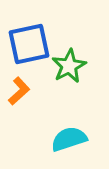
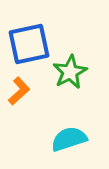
green star: moved 1 px right, 6 px down
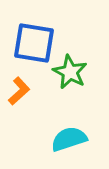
blue square: moved 5 px right, 1 px up; rotated 21 degrees clockwise
green star: rotated 16 degrees counterclockwise
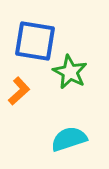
blue square: moved 1 px right, 2 px up
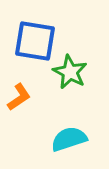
orange L-shape: moved 6 px down; rotated 8 degrees clockwise
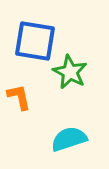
orange L-shape: rotated 68 degrees counterclockwise
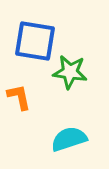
green star: rotated 20 degrees counterclockwise
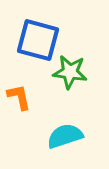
blue square: moved 3 px right, 1 px up; rotated 6 degrees clockwise
cyan semicircle: moved 4 px left, 3 px up
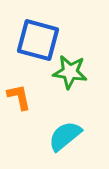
cyan semicircle: rotated 21 degrees counterclockwise
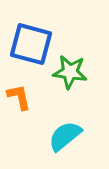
blue square: moved 7 px left, 4 px down
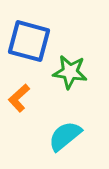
blue square: moved 2 px left, 3 px up
orange L-shape: moved 1 px down; rotated 120 degrees counterclockwise
